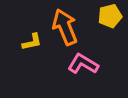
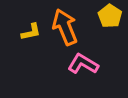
yellow pentagon: rotated 25 degrees counterclockwise
yellow L-shape: moved 1 px left, 10 px up
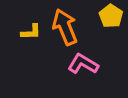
yellow pentagon: moved 1 px right
yellow L-shape: rotated 10 degrees clockwise
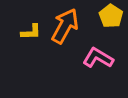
orange arrow: moved 1 px up; rotated 51 degrees clockwise
pink L-shape: moved 15 px right, 6 px up
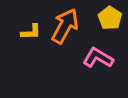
yellow pentagon: moved 1 px left, 2 px down
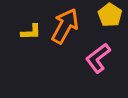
yellow pentagon: moved 3 px up
pink L-shape: rotated 68 degrees counterclockwise
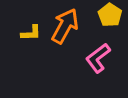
yellow L-shape: moved 1 px down
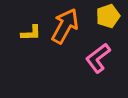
yellow pentagon: moved 2 px left, 1 px down; rotated 20 degrees clockwise
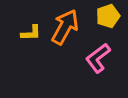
orange arrow: moved 1 px down
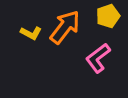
orange arrow: rotated 9 degrees clockwise
yellow L-shape: rotated 30 degrees clockwise
